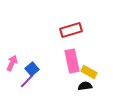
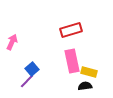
pink arrow: moved 21 px up
yellow rectangle: rotated 14 degrees counterclockwise
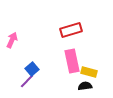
pink arrow: moved 2 px up
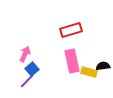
pink arrow: moved 13 px right, 14 px down
black semicircle: moved 18 px right, 20 px up
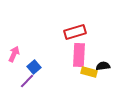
red rectangle: moved 4 px right, 2 px down
pink arrow: moved 11 px left
pink rectangle: moved 7 px right, 6 px up; rotated 15 degrees clockwise
blue square: moved 2 px right, 2 px up
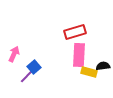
purple line: moved 5 px up
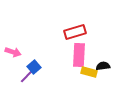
pink arrow: moved 1 px left, 2 px up; rotated 84 degrees clockwise
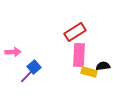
red rectangle: rotated 15 degrees counterclockwise
pink arrow: rotated 21 degrees counterclockwise
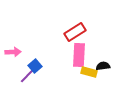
blue square: moved 1 px right, 1 px up
